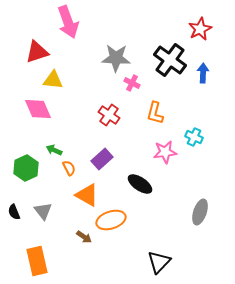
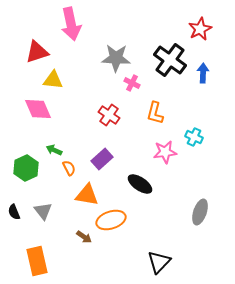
pink arrow: moved 3 px right, 2 px down; rotated 8 degrees clockwise
orange triangle: rotated 20 degrees counterclockwise
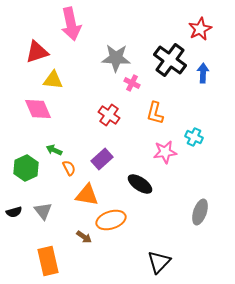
black semicircle: rotated 84 degrees counterclockwise
orange rectangle: moved 11 px right
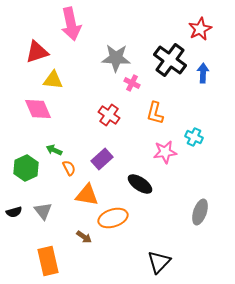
orange ellipse: moved 2 px right, 2 px up
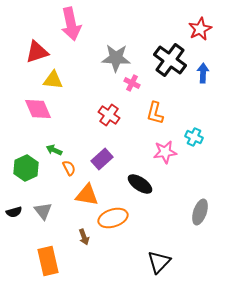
brown arrow: rotated 35 degrees clockwise
